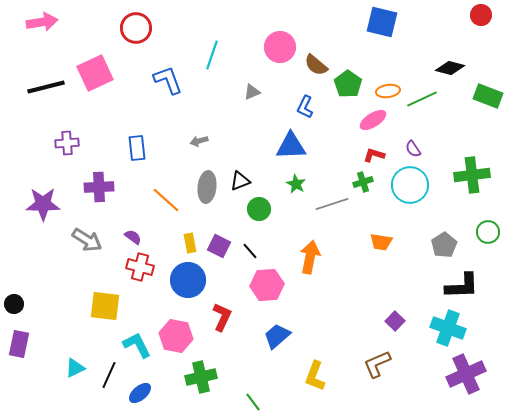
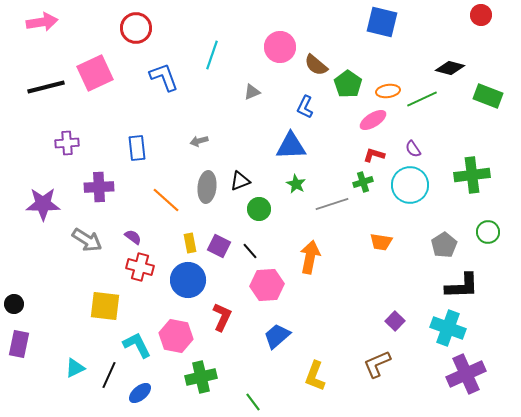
blue L-shape at (168, 80): moved 4 px left, 3 px up
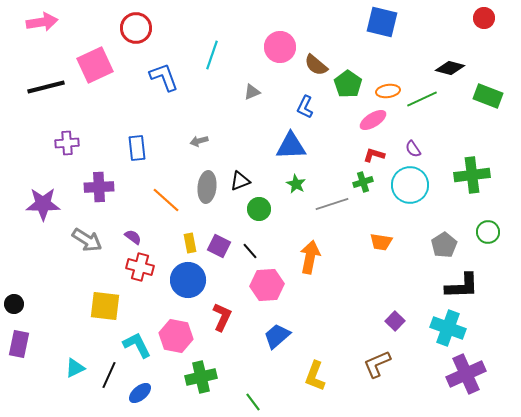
red circle at (481, 15): moved 3 px right, 3 px down
pink square at (95, 73): moved 8 px up
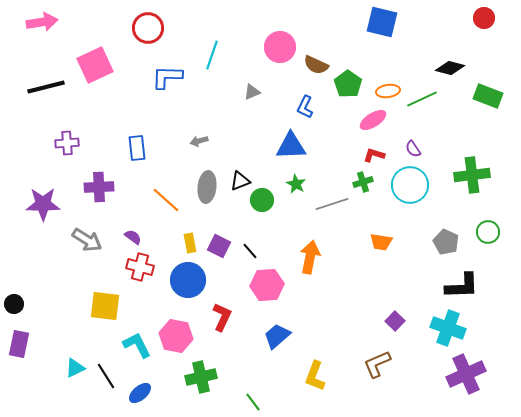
red circle at (136, 28): moved 12 px right
brown semicircle at (316, 65): rotated 15 degrees counterclockwise
blue L-shape at (164, 77): moved 3 px right; rotated 68 degrees counterclockwise
green circle at (259, 209): moved 3 px right, 9 px up
gray pentagon at (444, 245): moved 2 px right, 3 px up; rotated 15 degrees counterclockwise
black line at (109, 375): moved 3 px left, 1 px down; rotated 56 degrees counterclockwise
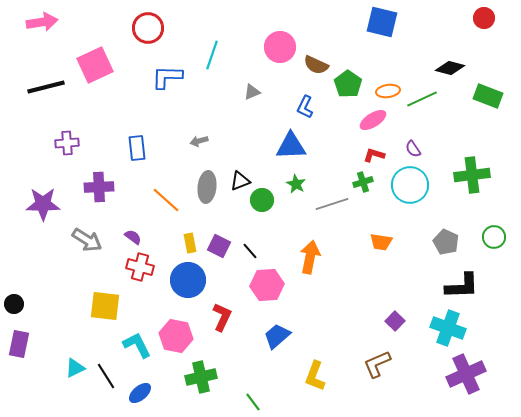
green circle at (488, 232): moved 6 px right, 5 px down
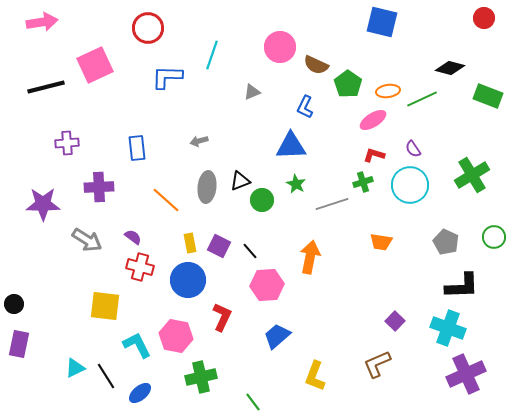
green cross at (472, 175): rotated 24 degrees counterclockwise
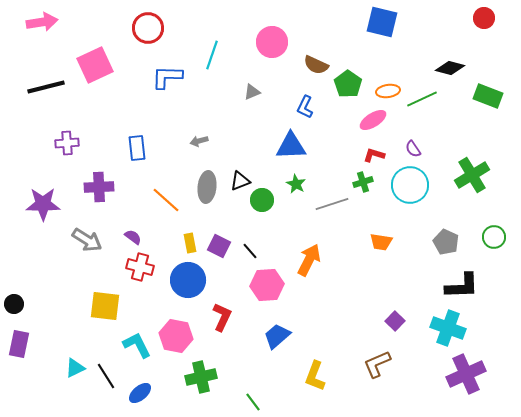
pink circle at (280, 47): moved 8 px left, 5 px up
orange arrow at (310, 257): moved 1 px left, 3 px down; rotated 16 degrees clockwise
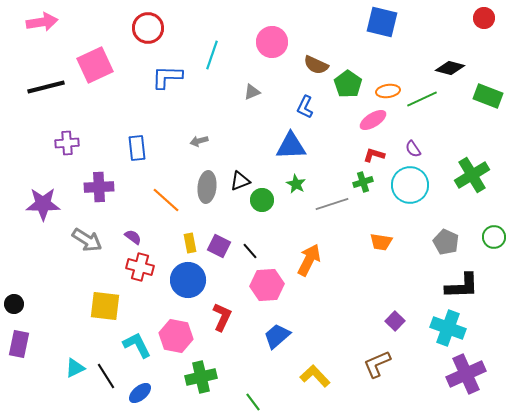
yellow L-shape at (315, 376): rotated 116 degrees clockwise
